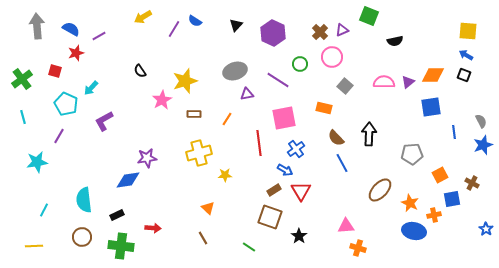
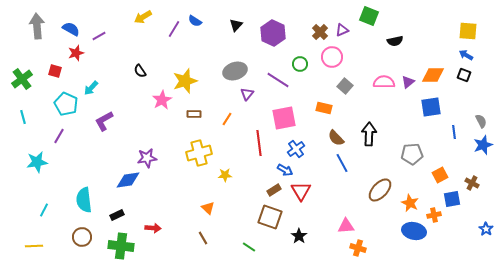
purple triangle at (247, 94): rotated 40 degrees counterclockwise
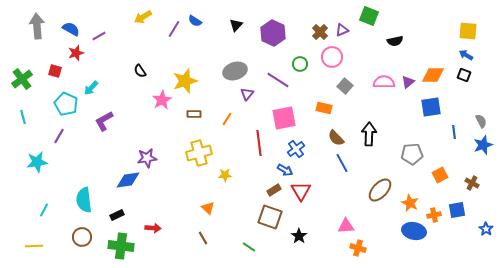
blue square at (452, 199): moved 5 px right, 11 px down
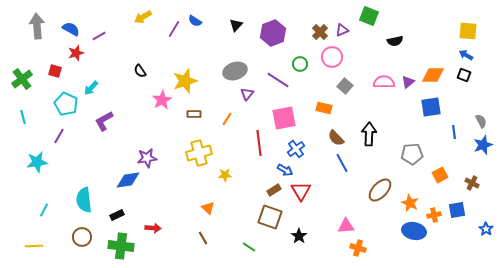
purple hexagon at (273, 33): rotated 15 degrees clockwise
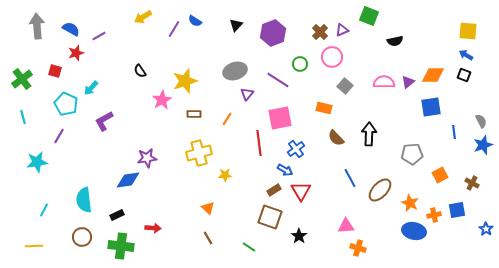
pink square at (284, 118): moved 4 px left
blue line at (342, 163): moved 8 px right, 15 px down
brown line at (203, 238): moved 5 px right
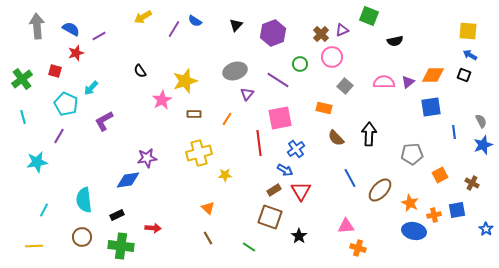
brown cross at (320, 32): moved 1 px right, 2 px down
blue arrow at (466, 55): moved 4 px right
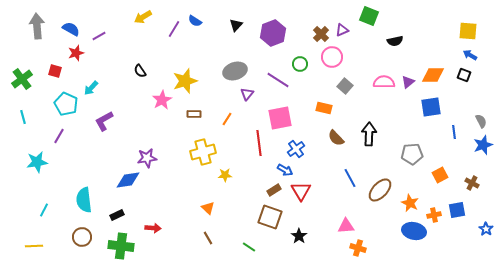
yellow cross at (199, 153): moved 4 px right, 1 px up
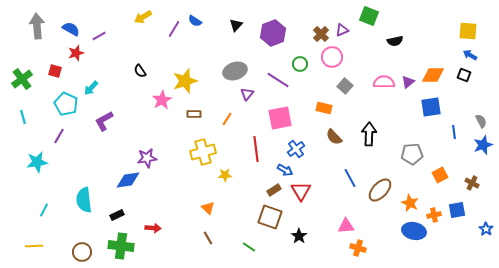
brown semicircle at (336, 138): moved 2 px left, 1 px up
red line at (259, 143): moved 3 px left, 6 px down
brown circle at (82, 237): moved 15 px down
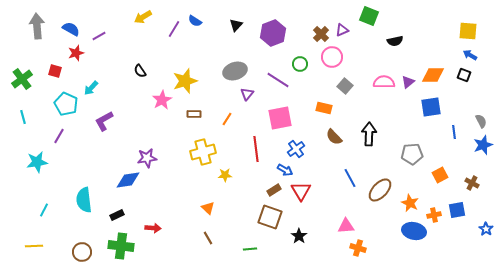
green line at (249, 247): moved 1 px right, 2 px down; rotated 40 degrees counterclockwise
